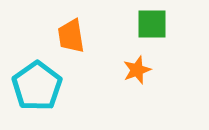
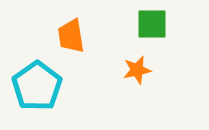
orange star: rotated 8 degrees clockwise
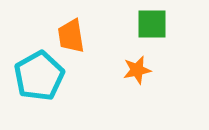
cyan pentagon: moved 2 px right, 10 px up; rotated 6 degrees clockwise
